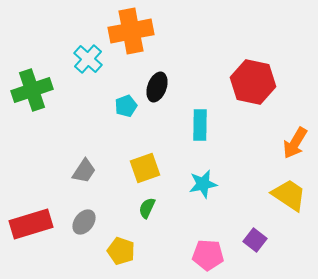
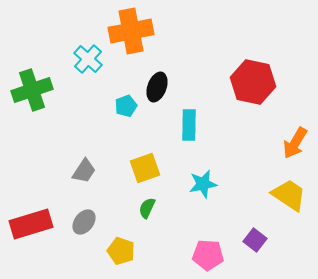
cyan rectangle: moved 11 px left
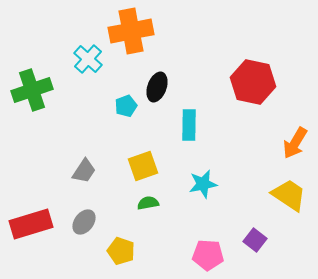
yellow square: moved 2 px left, 2 px up
green semicircle: moved 1 px right, 5 px up; rotated 55 degrees clockwise
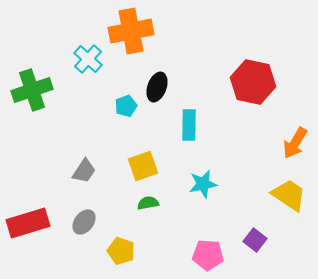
red rectangle: moved 3 px left, 1 px up
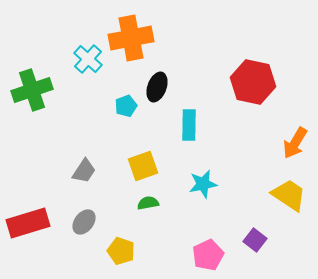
orange cross: moved 7 px down
pink pentagon: rotated 28 degrees counterclockwise
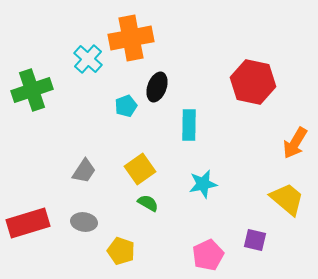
yellow square: moved 3 px left, 3 px down; rotated 16 degrees counterclockwise
yellow trapezoid: moved 2 px left, 4 px down; rotated 6 degrees clockwise
green semicircle: rotated 40 degrees clockwise
gray ellipse: rotated 60 degrees clockwise
purple square: rotated 25 degrees counterclockwise
